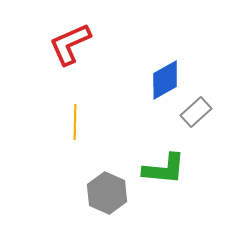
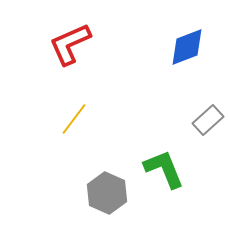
blue diamond: moved 22 px right, 33 px up; rotated 9 degrees clockwise
gray rectangle: moved 12 px right, 8 px down
yellow line: moved 1 px left, 3 px up; rotated 36 degrees clockwise
green L-shape: rotated 117 degrees counterclockwise
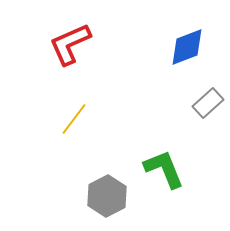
gray rectangle: moved 17 px up
gray hexagon: moved 3 px down; rotated 9 degrees clockwise
